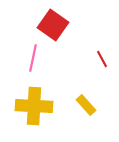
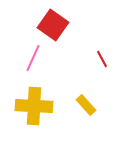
pink line: rotated 12 degrees clockwise
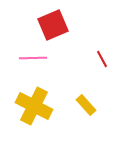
red square: rotated 32 degrees clockwise
pink line: rotated 64 degrees clockwise
yellow cross: rotated 24 degrees clockwise
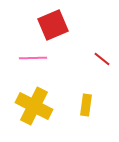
red line: rotated 24 degrees counterclockwise
yellow rectangle: rotated 50 degrees clockwise
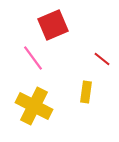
pink line: rotated 56 degrees clockwise
yellow rectangle: moved 13 px up
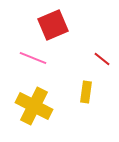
pink line: rotated 32 degrees counterclockwise
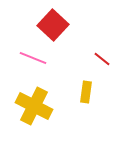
red square: rotated 24 degrees counterclockwise
